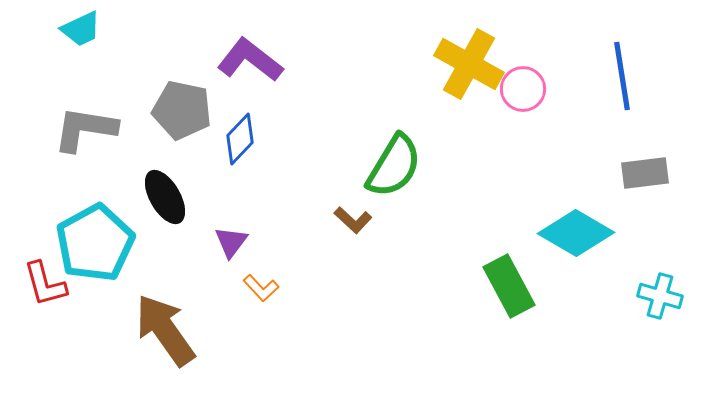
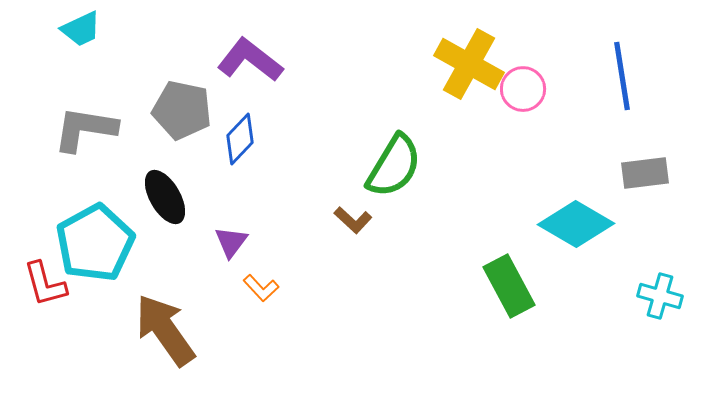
cyan diamond: moved 9 px up
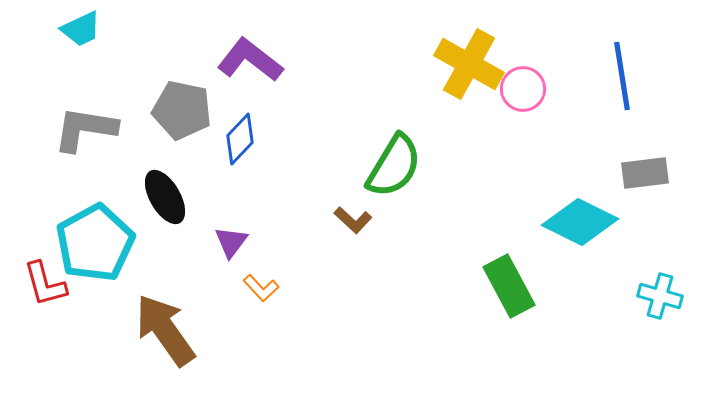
cyan diamond: moved 4 px right, 2 px up; rotated 4 degrees counterclockwise
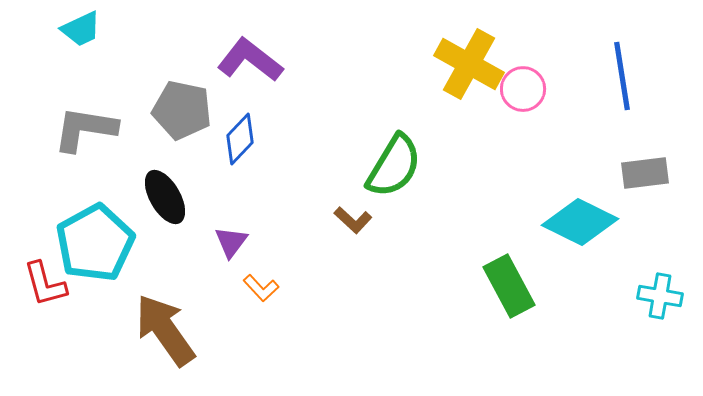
cyan cross: rotated 6 degrees counterclockwise
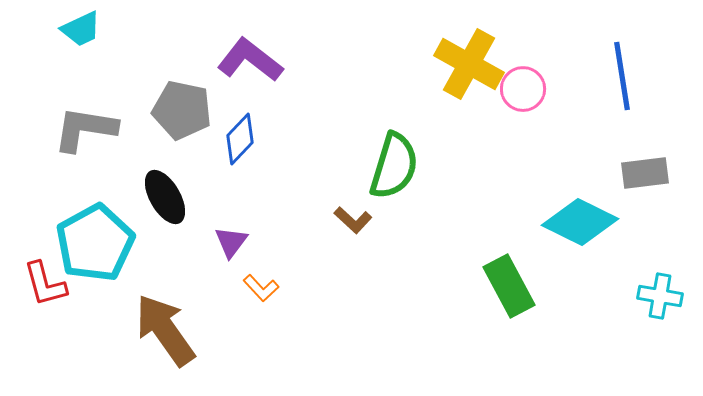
green semicircle: rotated 14 degrees counterclockwise
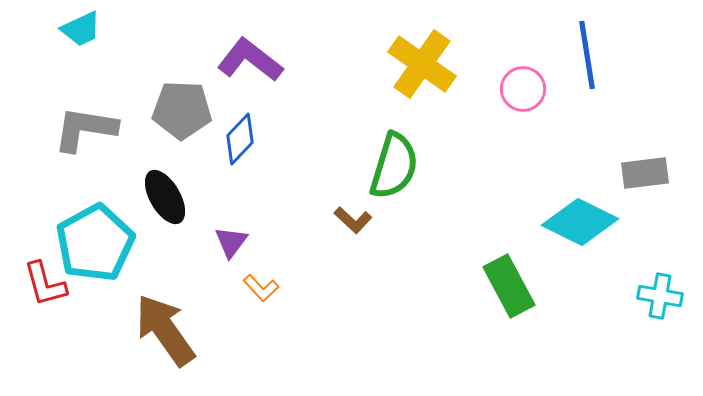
yellow cross: moved 47 px left; rotated 6 degrees clockwise
blue line: moved 35 px left, 21 px up
gray pentagon: rotated 10 degrees counterclockwise
